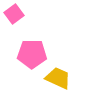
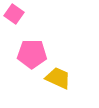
pink square: rotated 18 degrees counterclockwise
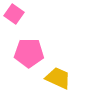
pink pentagon: moved 3 px left, 1 px up
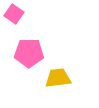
yellow trapezoid: rotated 32 degrees counterclockwise
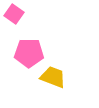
yellow trapezoid: moved 5 px left, 1 px up; rotated 28 degrees clockwise
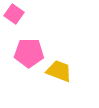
yellow trapezoid: moved 6 px right, 6 px up
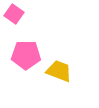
pink pentagon: moved 3 px left, 2 px down
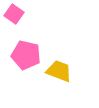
pink pentagon: rotated 12 degrees clockwise
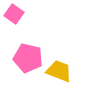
pink pentagon: moved 2 px right, 3 px down
